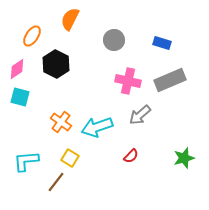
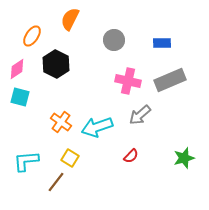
blue rectangle: rotated 18 degrees counterclockwise
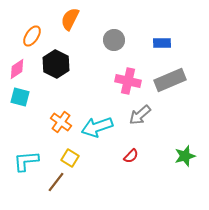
green star: moved 1 px right, 2 px up
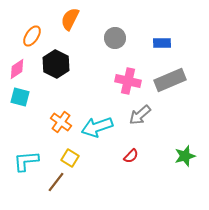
gray circle: moved 1 px right, 2 px up
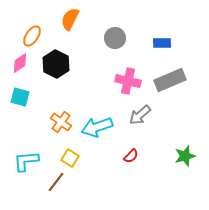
pink diamond: moved 3 px right, 6 px up
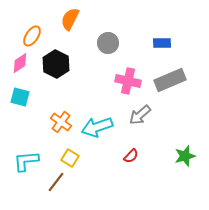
gray circle: moved 7 px left, 5 px down
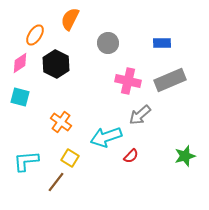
orange ellipse: moved 3 px right, 1 px up
cyan arrow: moved 9 px right, 10 px down
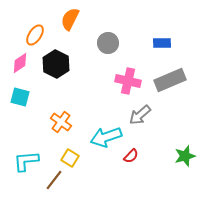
brown line: moved 2 px left, 2 px up
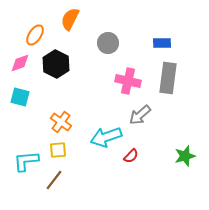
pink diamond: rotated 15 degrees clockwise
gray rectangle: moved 2 px left, 2 px up; rotated 60 degrees counterclockwise
yellow square: moved 12 px left, 8 px up; rotated 36 degrees counterclockwise
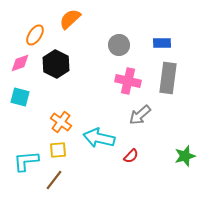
orange semicircle: rotated 20 degrees clockwise
gray circle: moved 11 px right, 2 px down
cyan arrow: moved 7 px left, 1 px down; rotated 32 degrees clockwise
